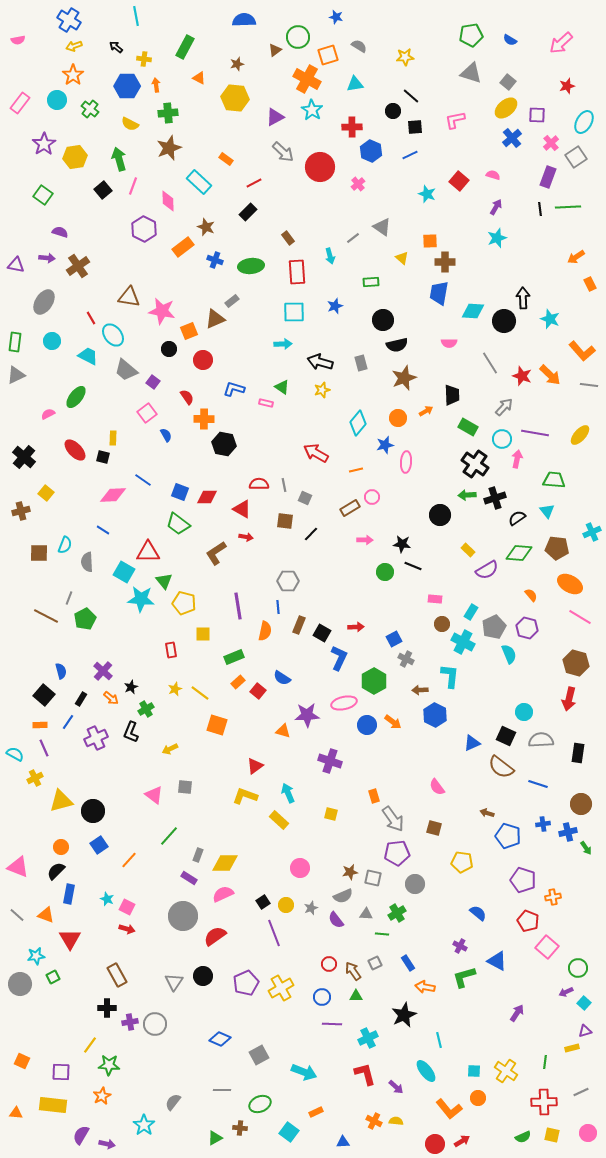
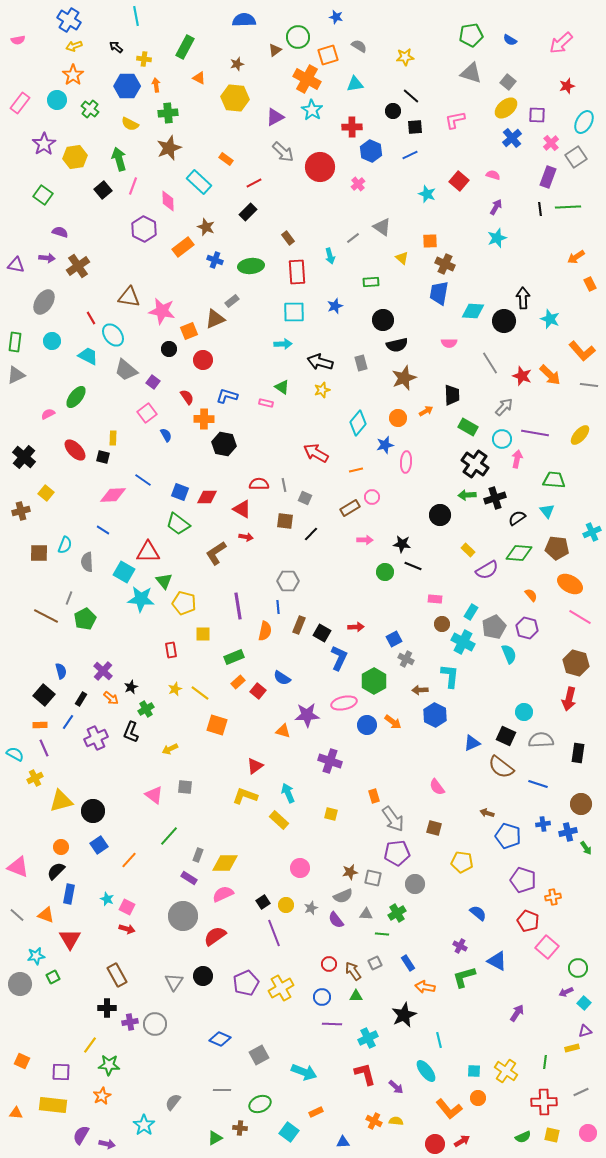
brown cross at (445, 262): moved 2 px down; rotated 24 degrees clockwise
blue L-shape at (234, 389): moved 7 px left, 7 px down
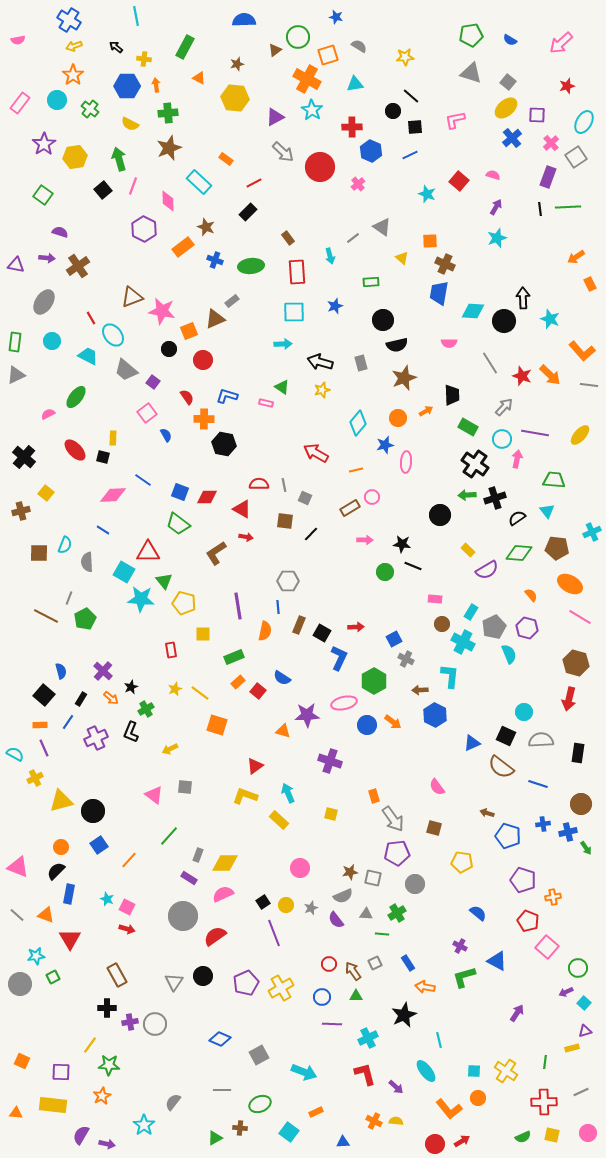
brown triangle at (129, 297): moved 3 px right; rotated 30 degrees counterclockwise
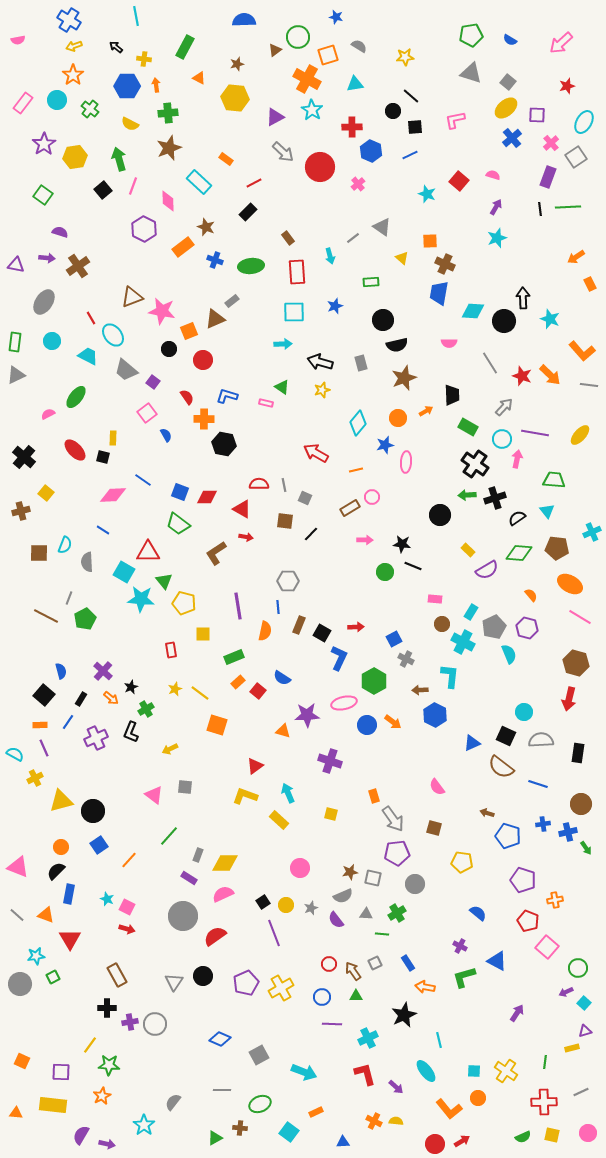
pink rectangle at (20, 103): moved 3 px right
orange cross at (553, 897): moved 2 px right, 3 px down
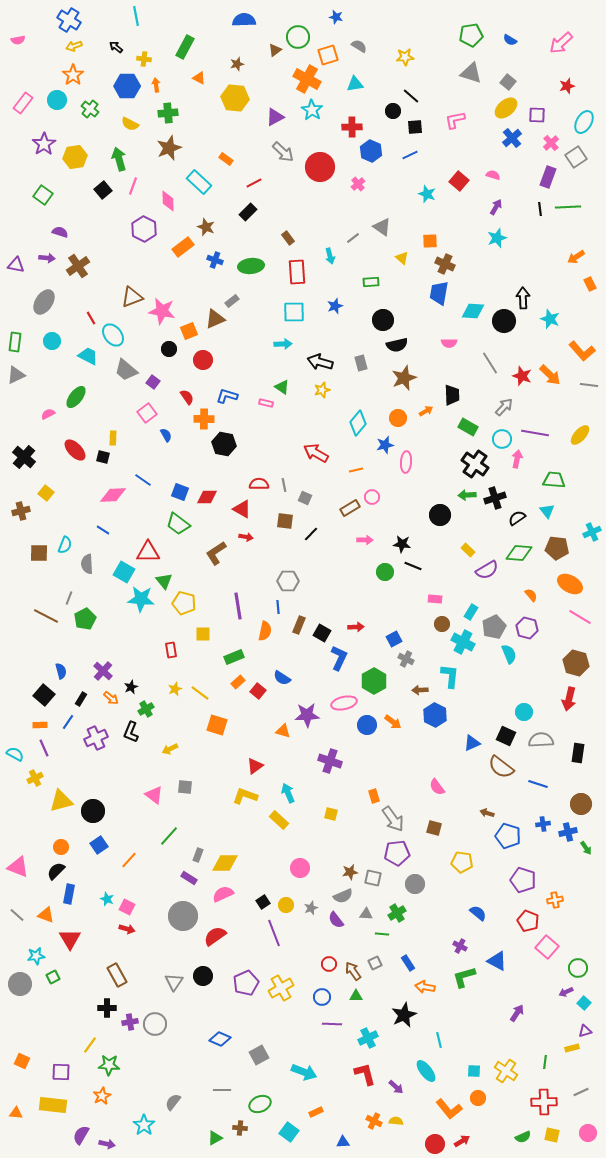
gray semicircle at (87, 562): moved 2 px down
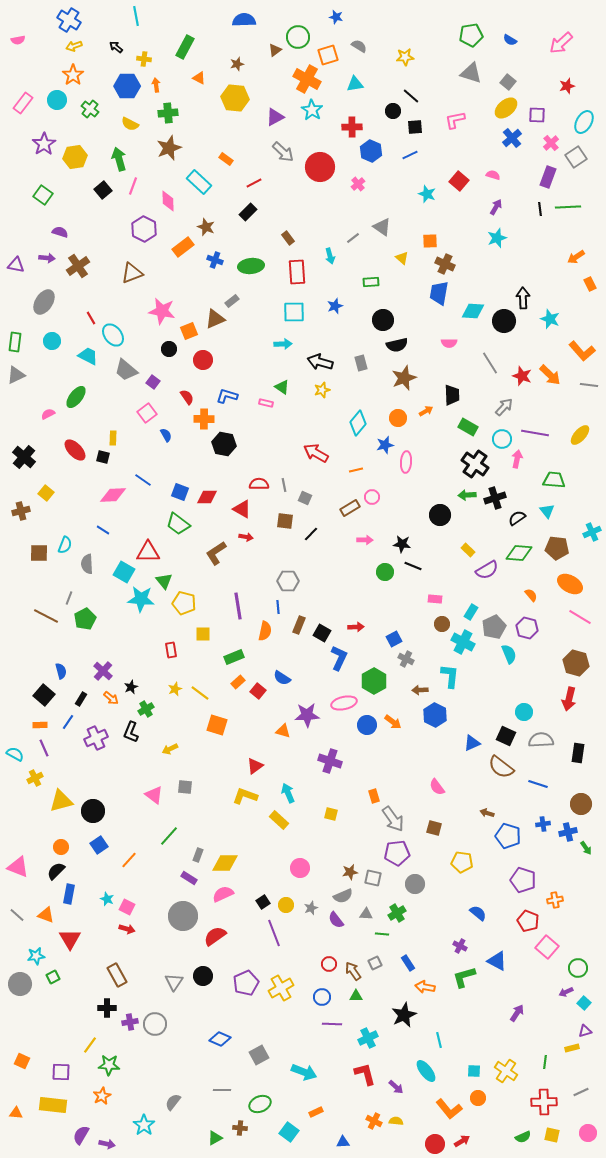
brown triangle at (132, 297): moved 24 px up
